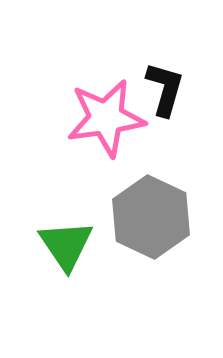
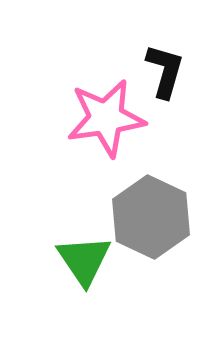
black L-shape: moved 18 px up
green triangle: moved 18 px right, 15 px down
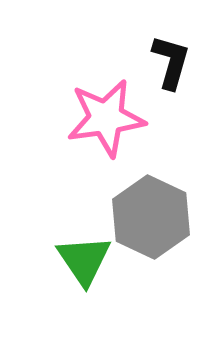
black L-shape: moved 6 px right, 9 px up
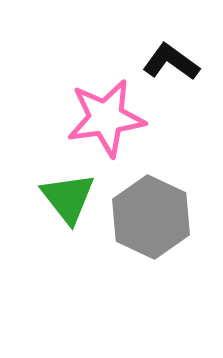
black L-shape: rotated 70 degrees counterclockwise
green triangle: moved 16 px left, 62 px up; rotated 4 degrees counterclockwise
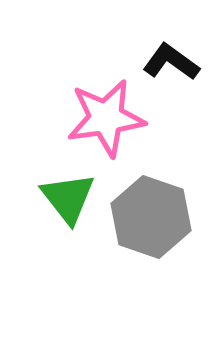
gray hexagon: rotated 6 degrees counterclockwise
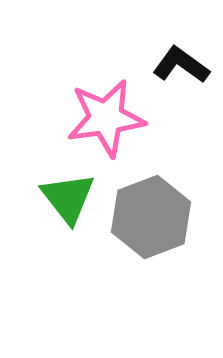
black L-shape: moved 10 px right, 3 px down
gray hexagon: rotated 20 degrees clockwise
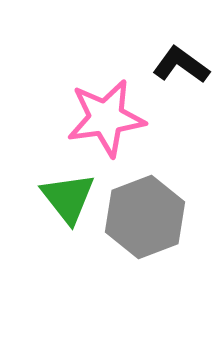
gray hexagon: moved 6 px left
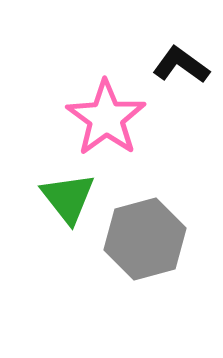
pink star: rotated 28 degrees counterclockwise
gray hexagon: moved 22 px down; rotated 6 degrees clockwise
